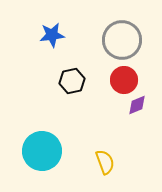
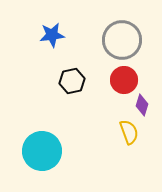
purple diamond: moved 5 px right; rotated 50 degrees counterclockwise
yellow semicircle: moved 24 px right, 30 px up
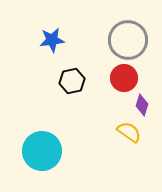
blue star: moved 5 px down
gray circle: moved 6 px right
red circle: moved 2 px up
yellow semicircle: rotated 35 degrees counterclockwise
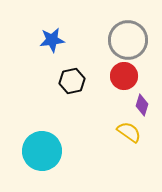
red circle: moved 2 px up
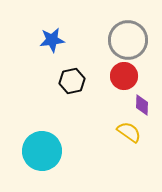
purple diamond: rotated 15 degrees counterclockwise
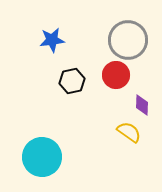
red circle: moved 8 px left, 1 px up
cyan circle: moved 6 px down
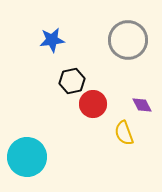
red circle: moved 23 px left, 29 px down
purple diamond: rotated 30 degrees counterclockwise
yellow semicircle: moved 5 px left, 1 px down; rotated 145 degrees counterclockwise
cyan circle: moved 15 px left
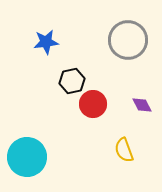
blue star: moved 6 px left, 2 px down
yellow semicircle: moved 17 px down
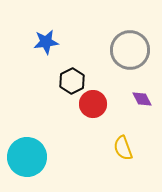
gray circle: moved 2 px right, 10 px down
black hexagon: rotated 15 degrees counterclockwise
purple diamond: moved 6 px up
yellow semicircle: moved 1 px left, 2 px up
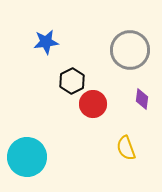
purple diamond: rotated 35 degrees clockwise
yellow semicircle: moved 3 px right
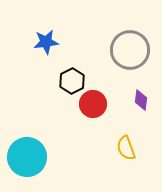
purple diamond: moved 1 px left, 1 px down
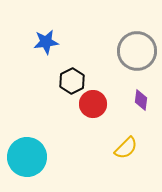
gray circle: moved 7 px right, 1 px down
yellow semicircle: rotated 115 degrees counterclockwise
